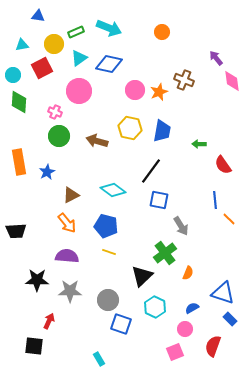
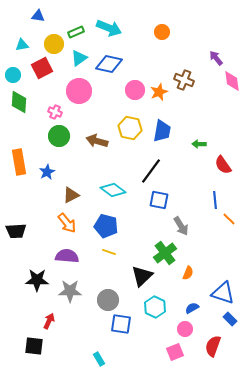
blue square at (121, 324): rotated 10 degrees counterclockwise
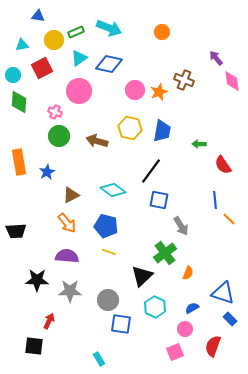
yellow circle at (54, 44): moved 4 px up
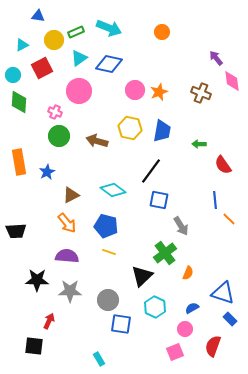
cyan triangle at (22, 45): rotated 16 degrees counterclockwise
brown cross at (184, 80): moved 17 px right, 13 px down
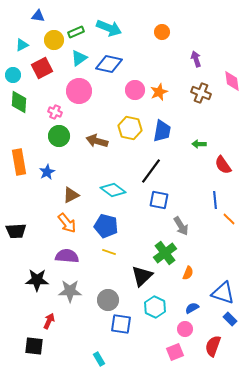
purple arrow at (216, 58): moved 20 px left, 1 px down; rotated 21 degrees clockwise
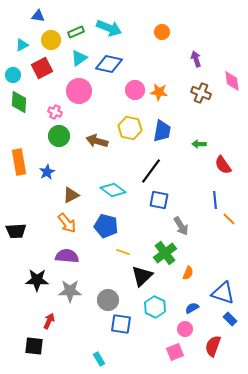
yellow circle at (54, 40): moved 3 px left
orange star at (159, 92): rotated 30 degrees clockwise
yellow line at (109, 252): moved 14 px right
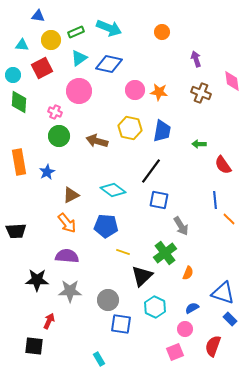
cyan triangle at (22, 45): rotated 32 degrees clockwise
blue pentagon at (106, 226): rotated 10 degrees counterclockwise
